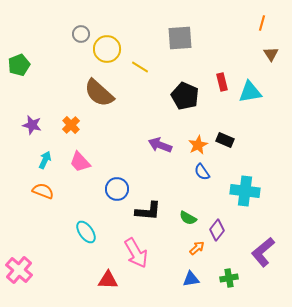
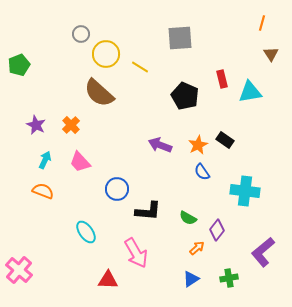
yellow circle: moved 1 px left, 5 px down
red rectangle: moved 3 px up
purple star: moved 4 px right; rotated 12 degrees clockwise
black rectangle: rotated 12 degrees clockwise
blue triangle: rotated 24 degrees counterclockwise
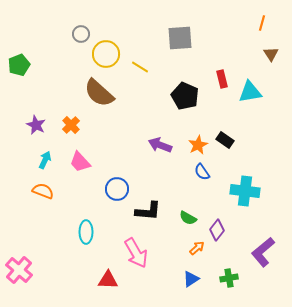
cyan ellipse: rotated 35 degrees clockwise
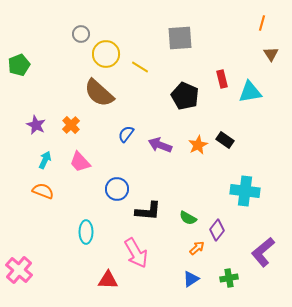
blue semicircle: moved 76 px left, 38 px up; rotated 72 degrees clockwise
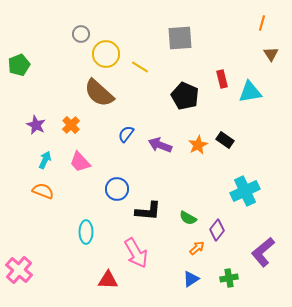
cyan cross: rotated 32 degrees counterclockwise
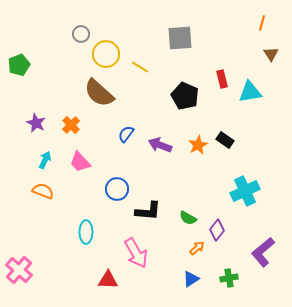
purple star: moved 2 px up
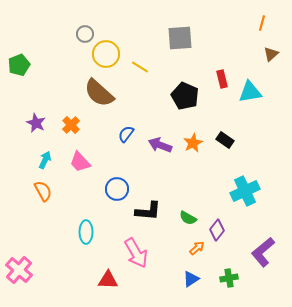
gray circle: moved 4 px right
brown triangle: rotated 21 degrees clockwise
orange star: moved 5 px left, 2 px up
orange semicircle: rotated 40 degrees clockwise
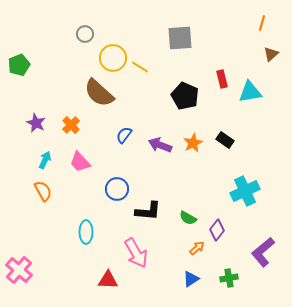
yellow circle: moved 7 px right, 4 px down
blue semicircle: moved 2 px left, 1 px down
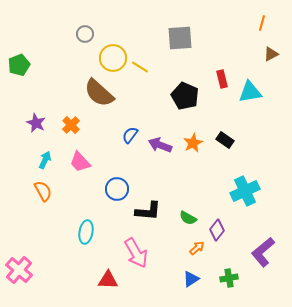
brown triangle: rotated 14 degrees clockwise
blue semicircle: moved 6 px right
cyan ellipse: rotated 10 degrees clockwise
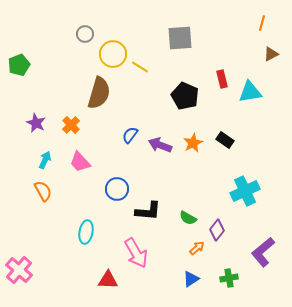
yellow circle: moved 4 px up
brown semicircle: rotated 116 degrees counterclockwise
